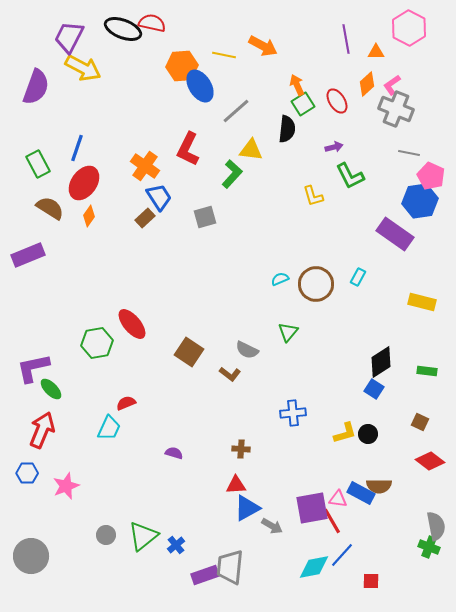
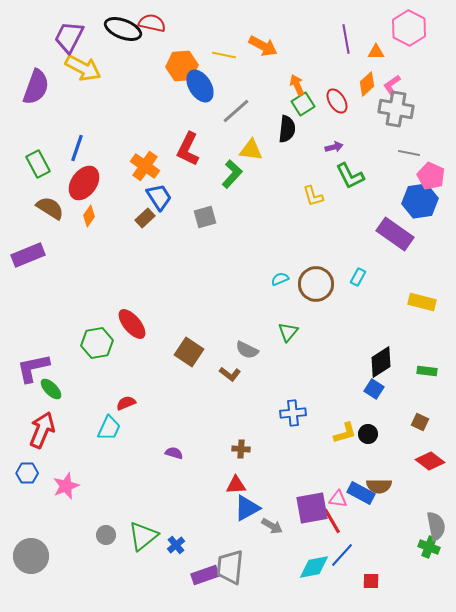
gray cross at (396, 109): rotated 12 degrees counterclockwise
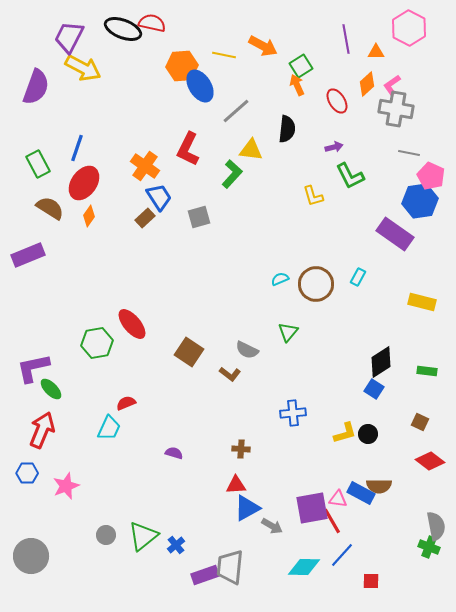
green square at (303, 104): moved 2 px left, 38 px up
gray square at (205, 217): moved 6 px left
cyan diamond at (314, 567): moved 10 px left; rotated 12 degrees clockwise
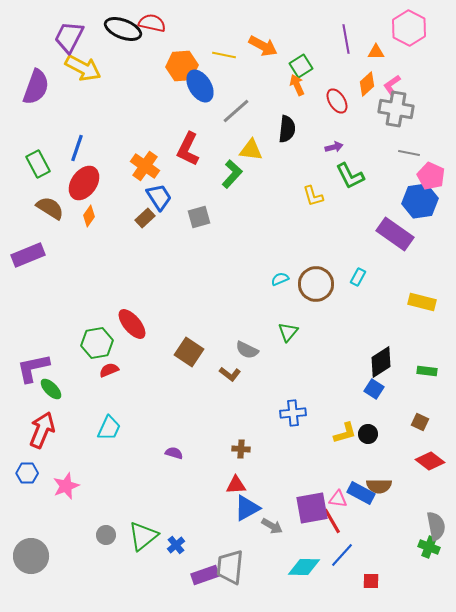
red semicircle at (126, 403): moved 17 px left, 33 px up
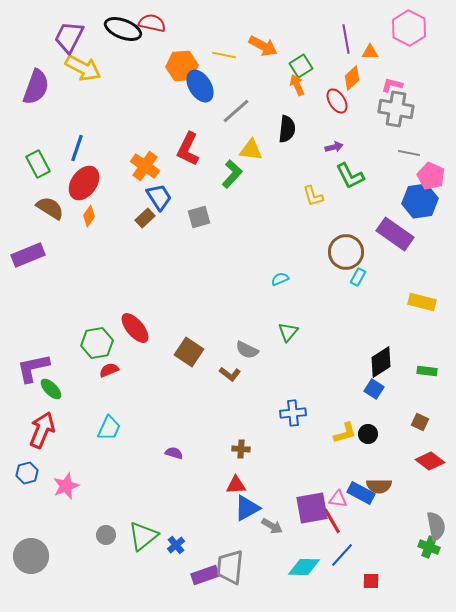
orange triangle at (376, 52): moved 6 px left
orange diamond at (367, 84): moved 15 px left, 6 px up
pink L-shape at (392, 85): rotated 50 degrees clockwise
brown circle at (316, 284): moved 30 px right, 32 px up
red ellipse at (132, 324): moved 3 px right, 4 px down
blue hexagon at (27, 473): rotated 15 degrees counterclockwise
